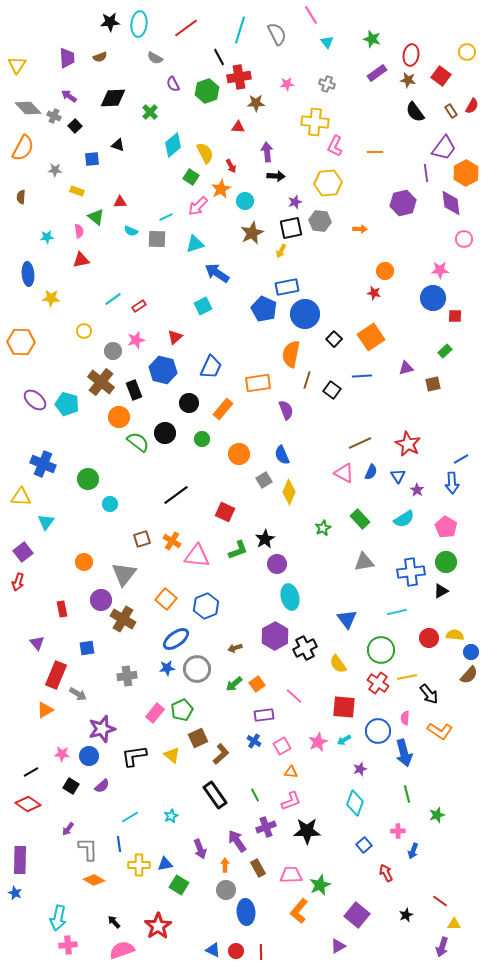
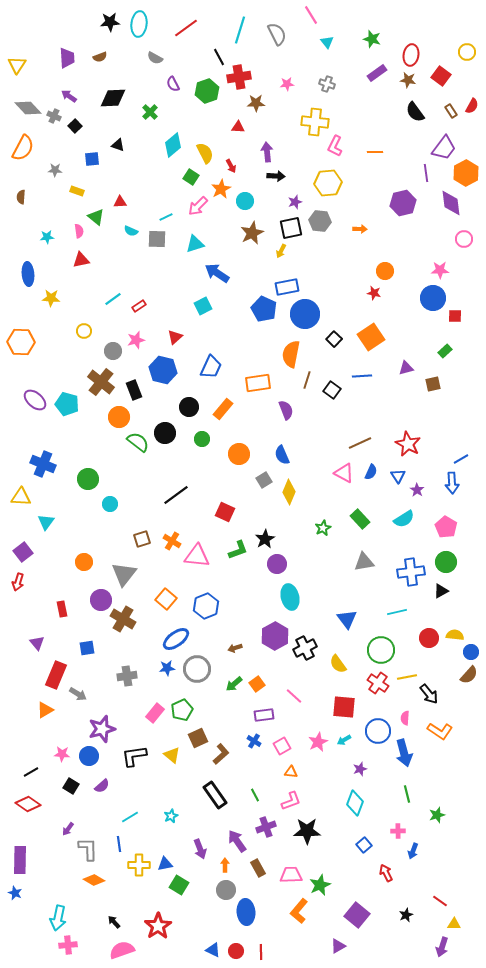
black circle at (189, 403): moved 4 px down
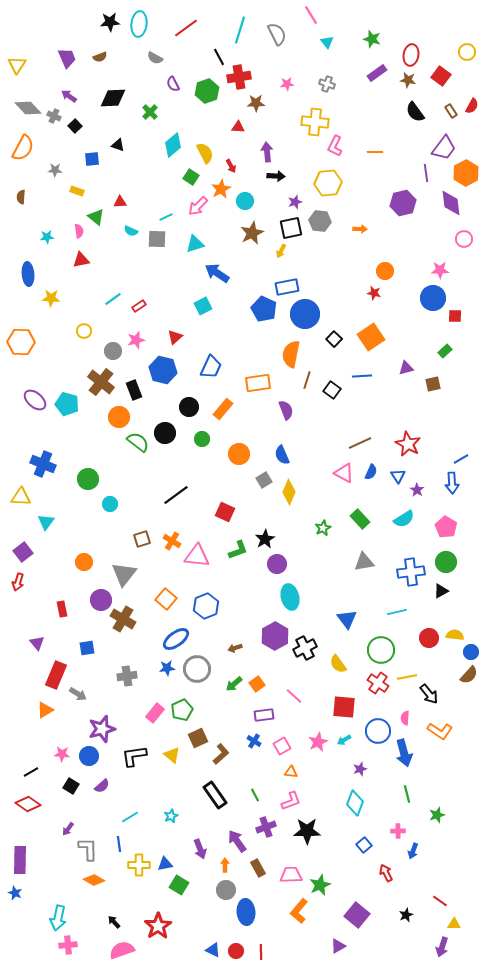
purple trapezoid at (67, 58): rotated 20 degrees counterclockwise
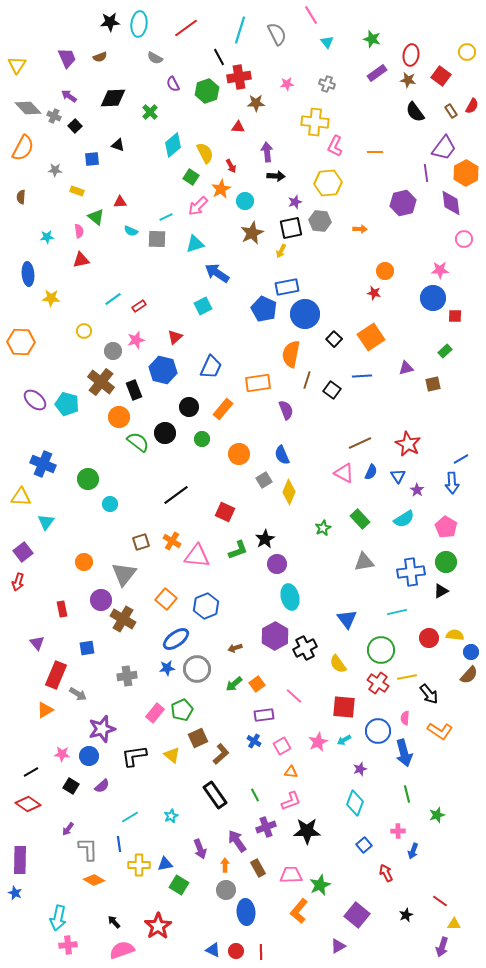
brown square at (142, 539): moved 1 px left, 3 px down
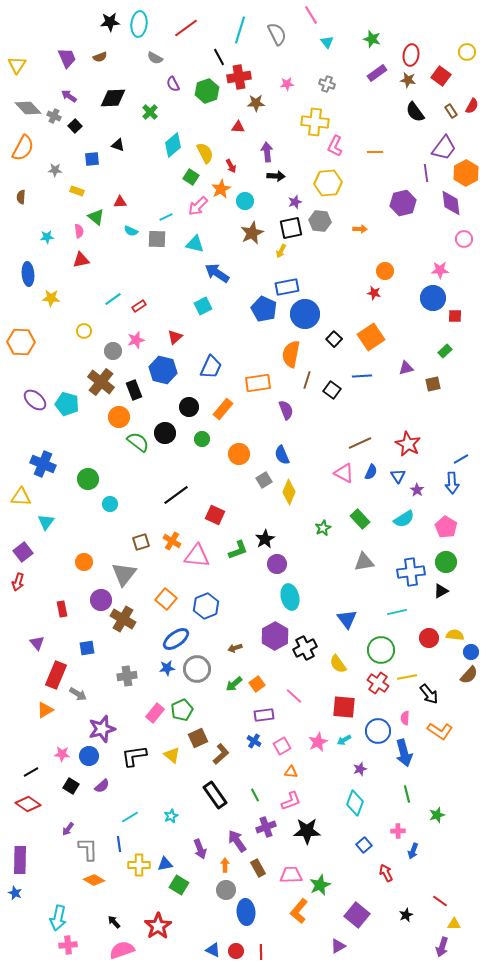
cyan triangle at (195, 244): rotated 30 degrees clockwise
red square at (225, 512): moved 10 px left, 3 px down
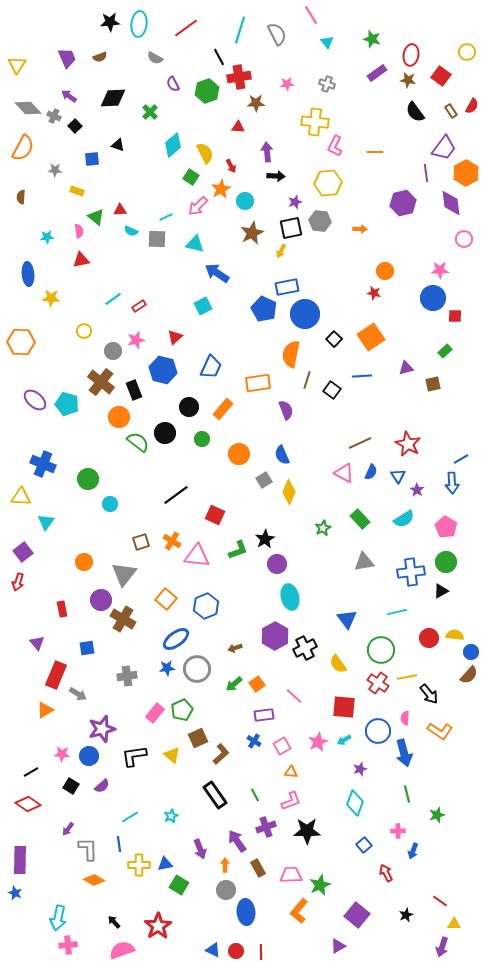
red triangle at (120, 202): moved 8 px down
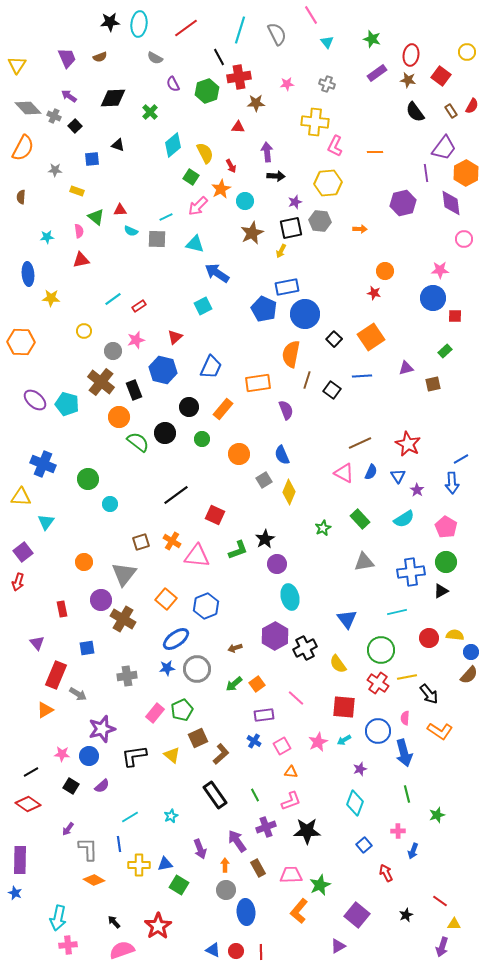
pink line at (294, 696): moved 2 px right, 2 px down
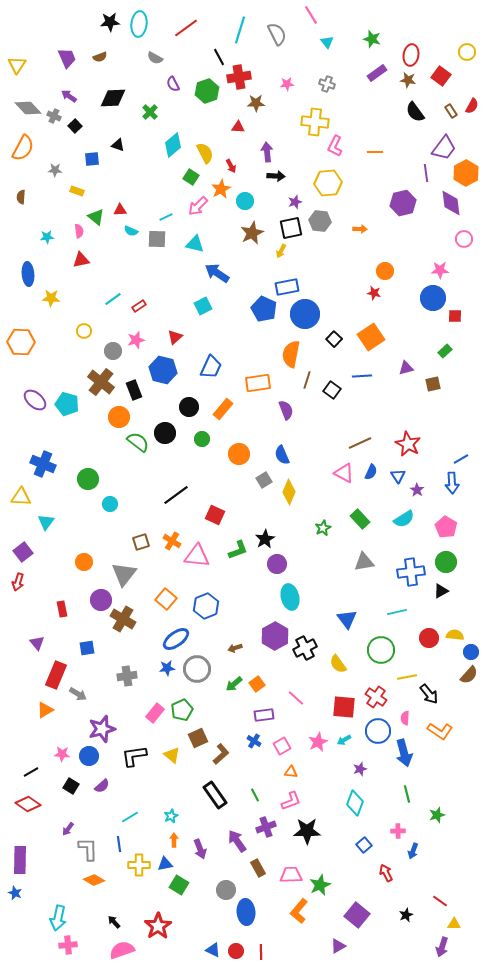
red cross at (378, 683): moved 2 px left, 14 px down
orange arrow at (225, 865): moved 51 px left, 25 px up
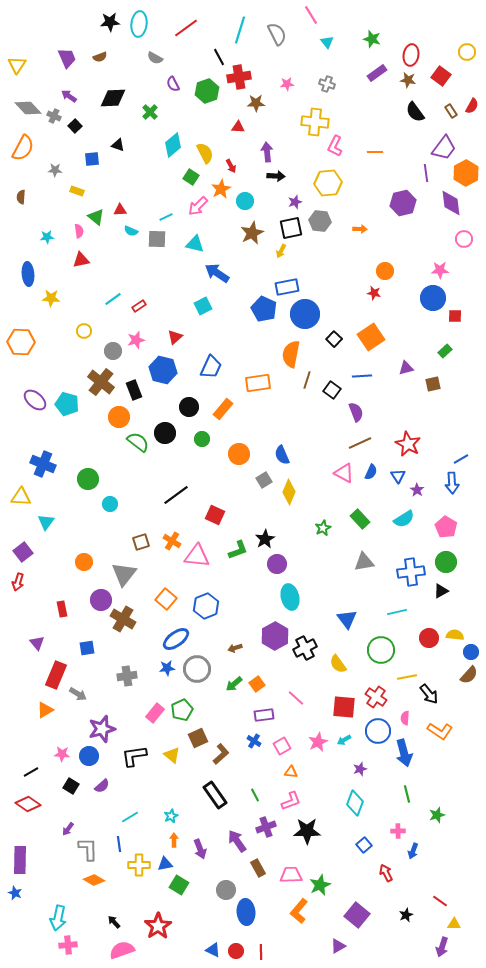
purple semicircle at (286, 410): moved 70 px right, 2 px down
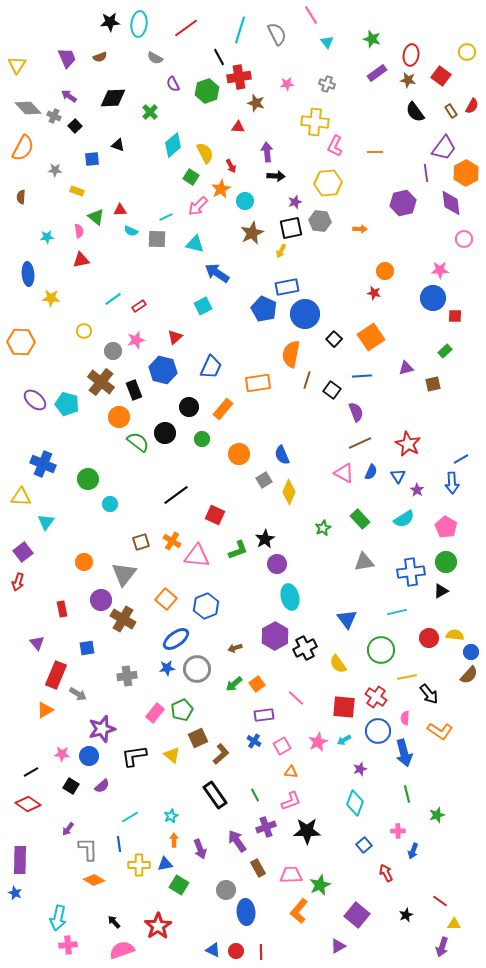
brown star at (256, 103): rotated 18 degrees clockwise
